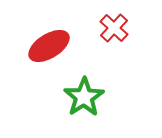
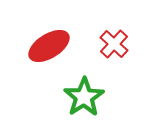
red cross: moved 16 px down
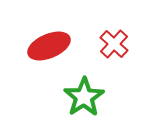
red ellipse: rotated 9 degrees clockwise
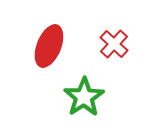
red ellipse: rotated 45 degrees counterclockwise
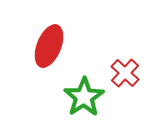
red cross: moved 11 px right, 29 px down
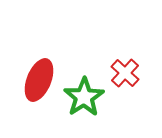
red ellipse: moved 10 px left, 34 px down
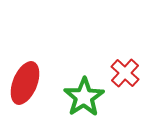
red ellipse: moved 14 px left, 3 px down
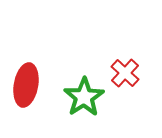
red ellipse: moved 1 px right, 2 px down; rotated 12 degrees counterclockwise
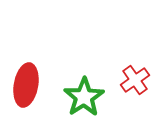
red cross: moved 10 px right, 7 px down; rotated 12 degrees clockwise
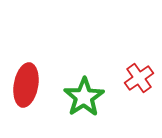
red cross: moved 4 px right, 2 px up
